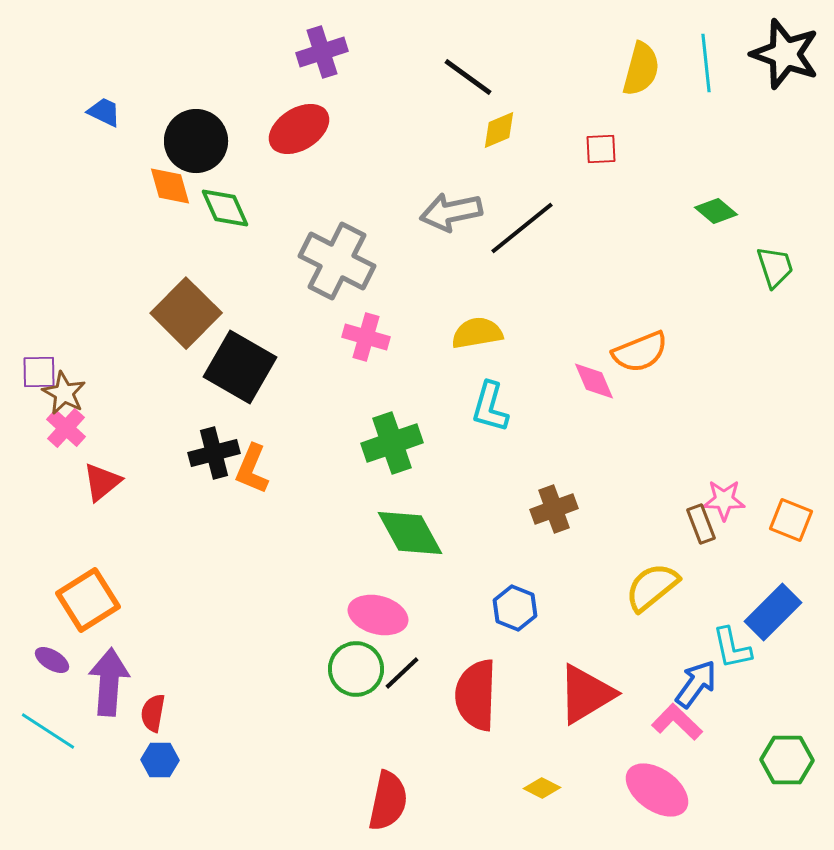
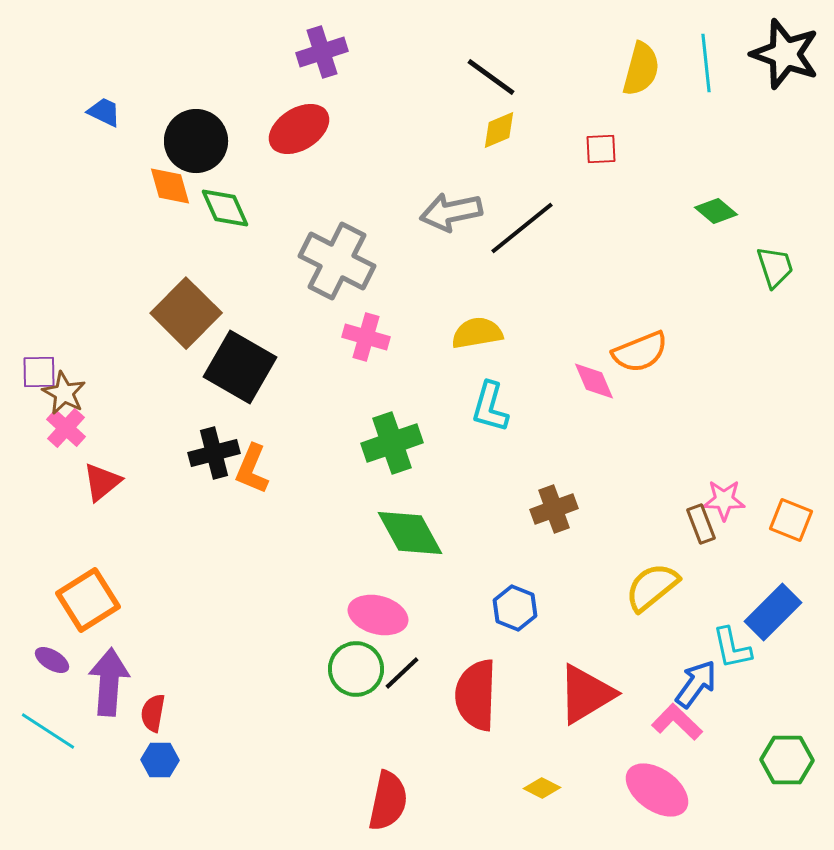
black line at (468, 77): moved 23 px right
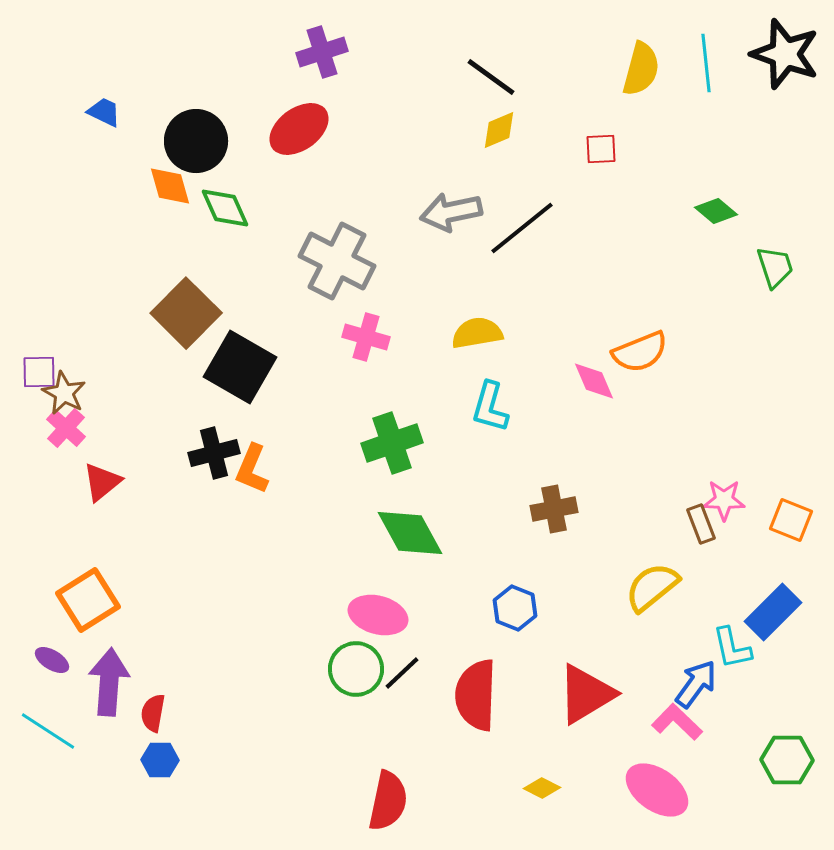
red ellipse at (299, 129): rotated 4 degrees counterclockwise
brown cross at (554, 509): rotated 9 degrees clockwise
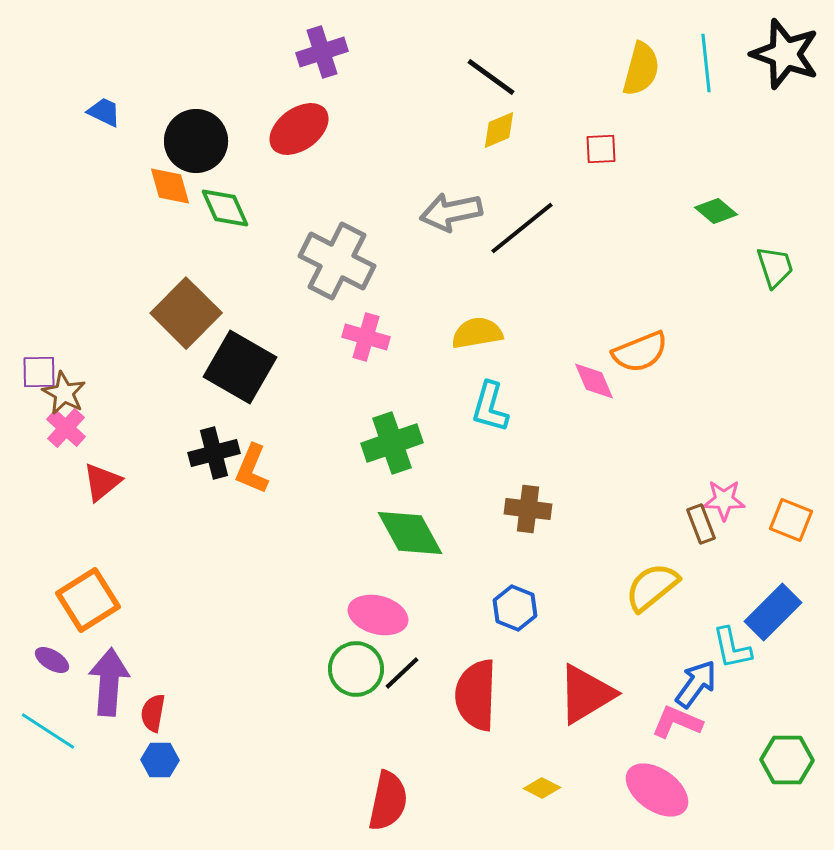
brown cross at (554, 509): moved 26 px left; rotated 18 degrees clockwise
pink L-shape at (677, 722): rotated 21 degrees counterclockwise
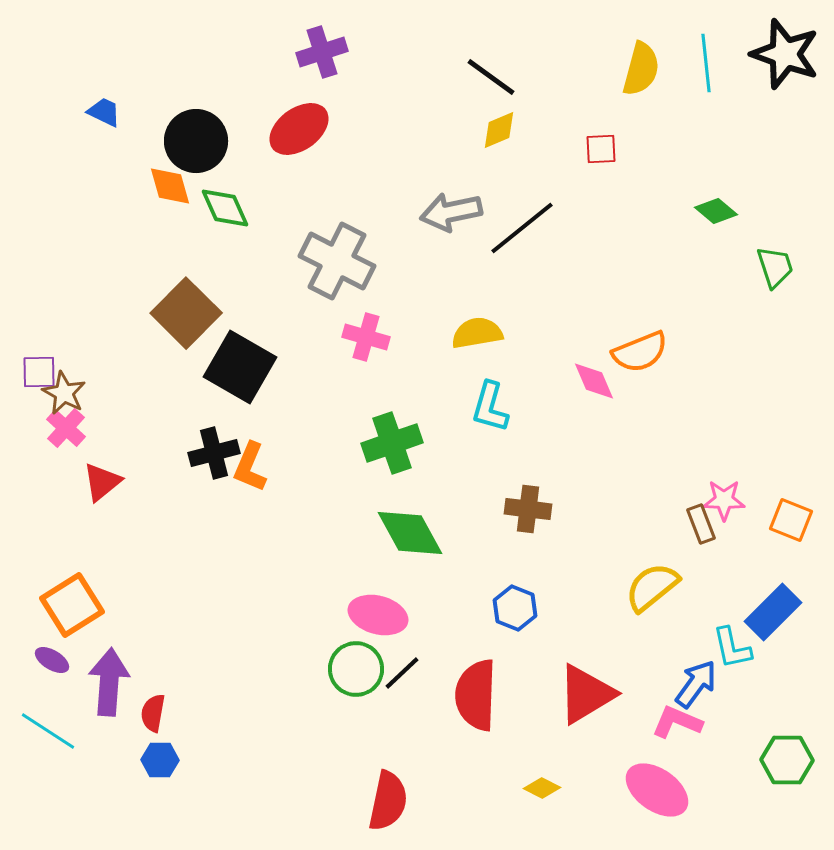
orange L-shape at (252, 469): moved 2 px left, 2 px up
orange square at (88, 600): moved 16 px left, 5 px down
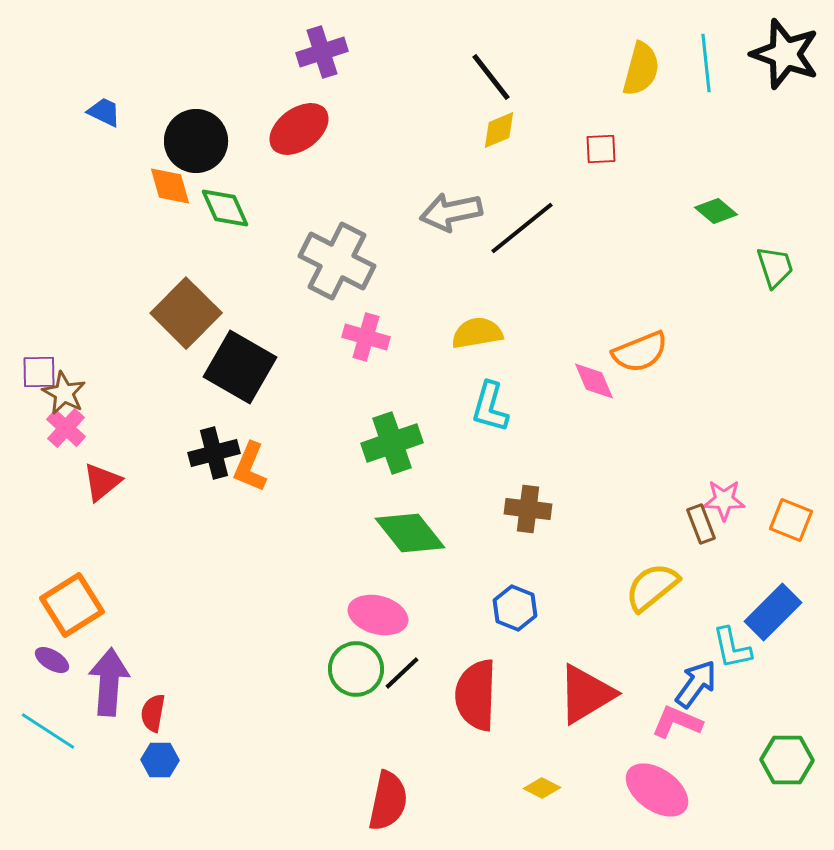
black line at (491, 77): rotated 16 degrees clockwise
green diamond at (410, 533): rotated 10 degrees counterclockwise
